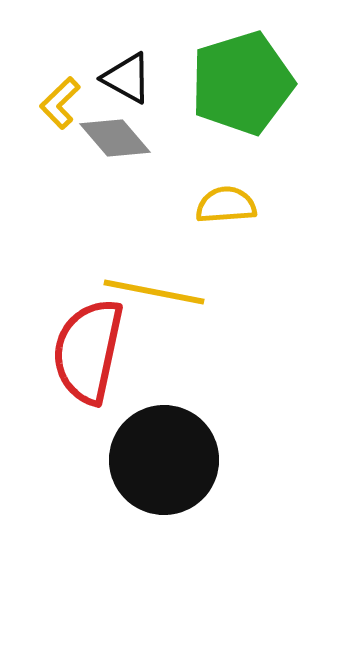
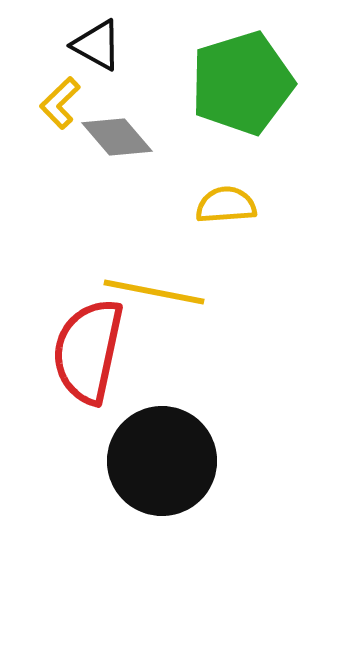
black triangle: moved 30 px left, 33 px up
gray diamond: moved 2 px right, 1 px up
black circle: moved 2 px left, 1 px down
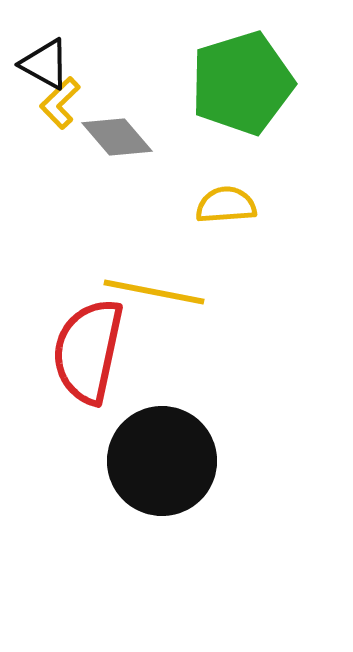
black triangle: moved 52 px left, 19 px down
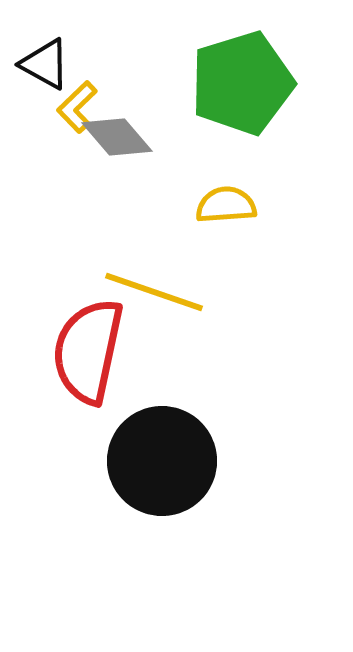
yellow L-shape: moved 17 px right, 4 px down
yellow line: rotated 8 degrees clockwise
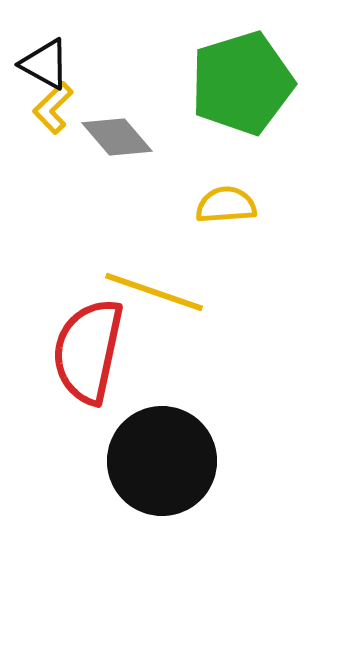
yellow L-shape: moved 24 px left, 1 px down
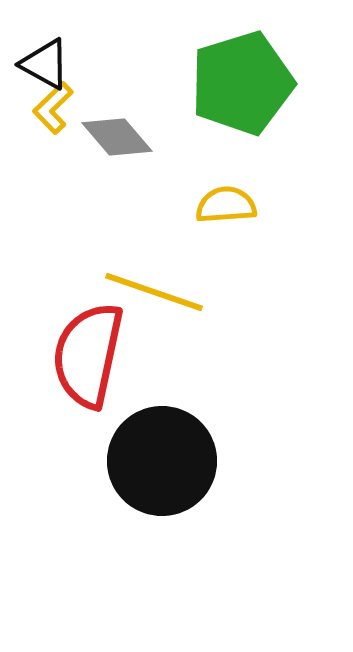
red semicircle: moved 4 px down
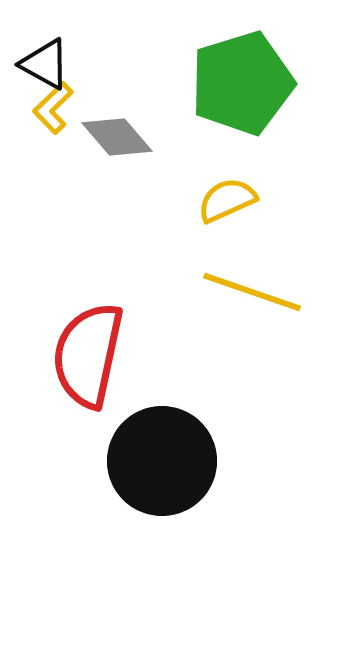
yellow semicircle: moved 1 px right, 5 px up; rotated 20 degrees counterclockwise
yellow line: moved 98 px right
